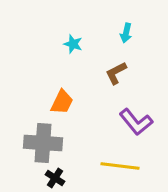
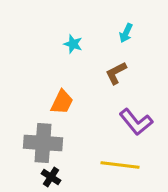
cyan arrow: rotated 12 degrees clockwise
yellow line: moved 1 px up
black cross: moved 4 px left, 1 px up
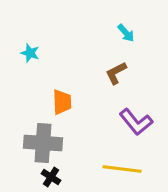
cyan arrow: rotated 66 degrees counterclockwise
cyan star: moved 43 px left, 9 px down
orange trapezoid: rotated 28 degrees counterclockwise
yellow line: moved 2 px right, 4 px down
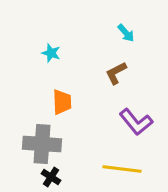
cyan star: moved 21 px right
gray cross: moved 1 px left, 1 px down
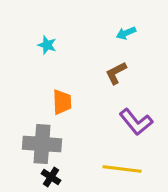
cyan arrow: rotated 108 degrees clockwise
cyan star: moved 4 px left, 8 px up
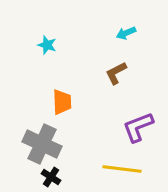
purple L-shape: moved 2 px right, 5 px down; rotated 108 degrees clockwise
gray cross: rotated 21 degrees clockwise
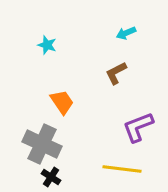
orange trapezoid: rotated 32 degrees counterclockwise
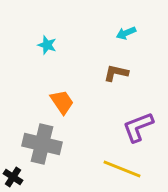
brown L-shape: rotated 40 degrees clockwise
gray cross: rotated 12 degrees counterclockwise
yellow line: rotated 15 degrees clockwise
black cross: moved 38 px left
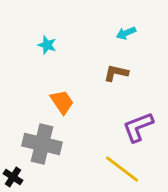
yellow line: rotated 15 degrees clockwise
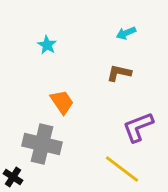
cyan star: rotated 12 degrees clockwise
brown L-shape: moved 3 px right
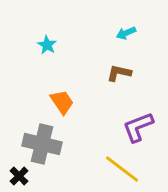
black cross: moved 6 px right, 1 px up; rotated 12 degrees clockwise
